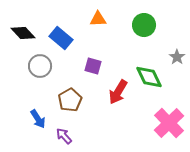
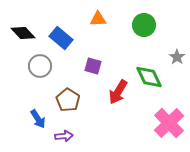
brown pentagon: moved 2 px left; rotated 10 degrees counterclockwise
purple arrow: rotated 126 degrees clockwise
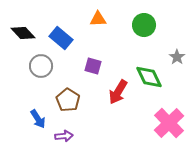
gray circle: moved 1 px right
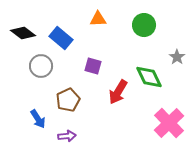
black diamond: rotated 10 degrees counterclockwise
brown pentagon: rotated 15 degrees clockwise
purple arrow: moved 3 px right
